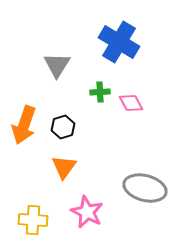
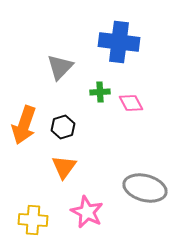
blue cross: rotated 24 degrees counterclockwise
gray triangle: moved 3 px right, 2 px down; rotated 12 degrees clockwise
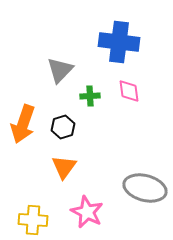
gray triangle: moved 3 px down
green cross: moved 10 px left, 4 px down
pink diamond: moved 2 px left, 12 px up; rotated 20 degrees clockwise
orange arrow: moved 1 px left, 1 px up
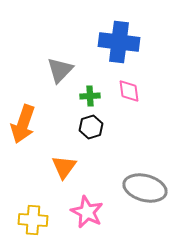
black hexagon: moved 28 px right
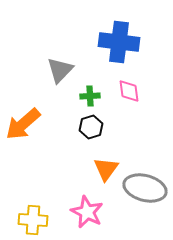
orange arrow: rotated 30 degrees clockwise
orange triangle: moved 42 px right, 2 px down
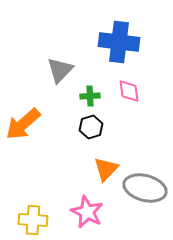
orange triangle: rotated 8 degrees clockwise
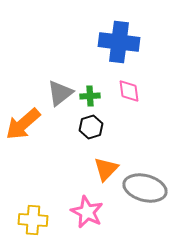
gray triangle: moved 23 px down; rotated 8 degrees clockwise
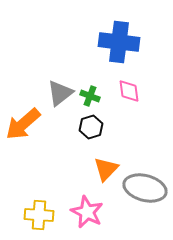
green cross: rotated 24 degrees clockwise
yellow cross: moved 6 px right, 5 px up
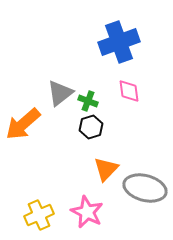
blue cross: rotated 27 degrees counterclockwise
green cross: moved 2 px left, 5 px down
yellow cross: rotated 28 degrees counterclockwise
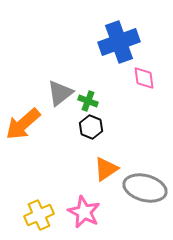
pink diamond: moved 15 px right, 13 px up
black hexagon: rotated 20 degrees counterclockwise
orange triangle: rotated 12 degrees clockwise
pink star: moved 3 px left
